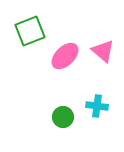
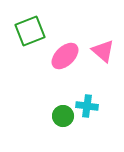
cyan cross: moved 10 px left
green circle: moved 1 px up
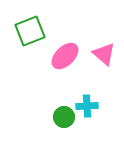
pink triangle: moved 1 px right, 3 px down
cyan cross: rotated 10 degrees counterclockwise
green circle: moved 1 px right, 1 px down
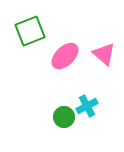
cyan cross: rotated 25 degrees counterclockwise
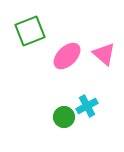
pink ellipse: moved 2 px right
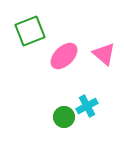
pink ellipse: moved 3 px left
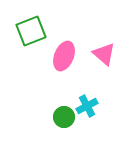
green square: moved 1 px right
pink ellipse: rotated 24 degrees counterclockwise
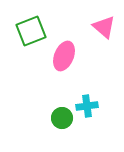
pink triangle: moved 27 px up
cyan cross: rotated 20 degrees clockwise
green circle: moved 2 px left, 1 px down
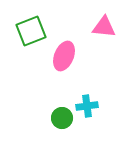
pink triangle: rotated 35 degrees counterclockwise
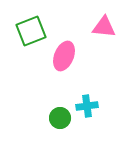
green circle: moved 2 px left
